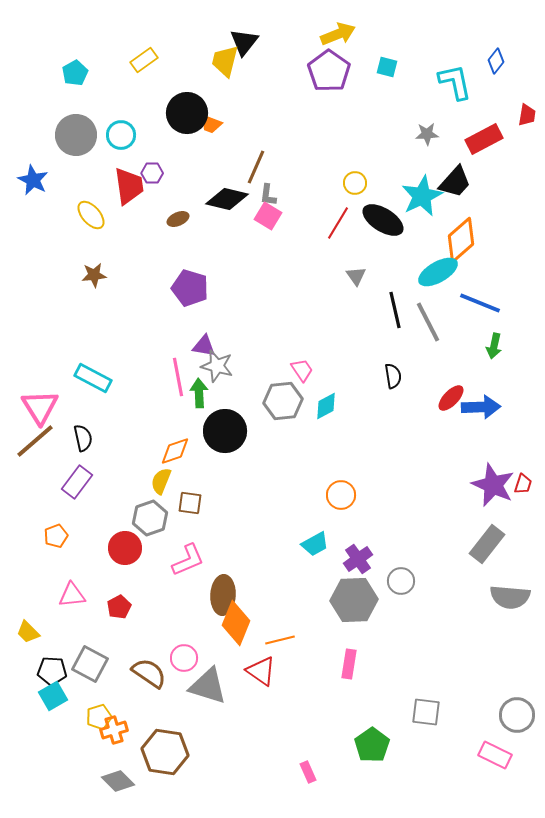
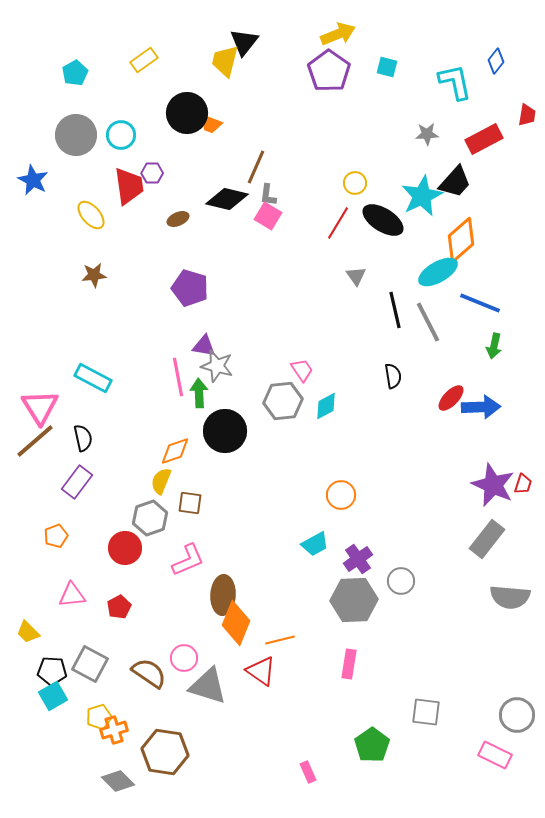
gray rectangle at (487, 544): moved 5 px up
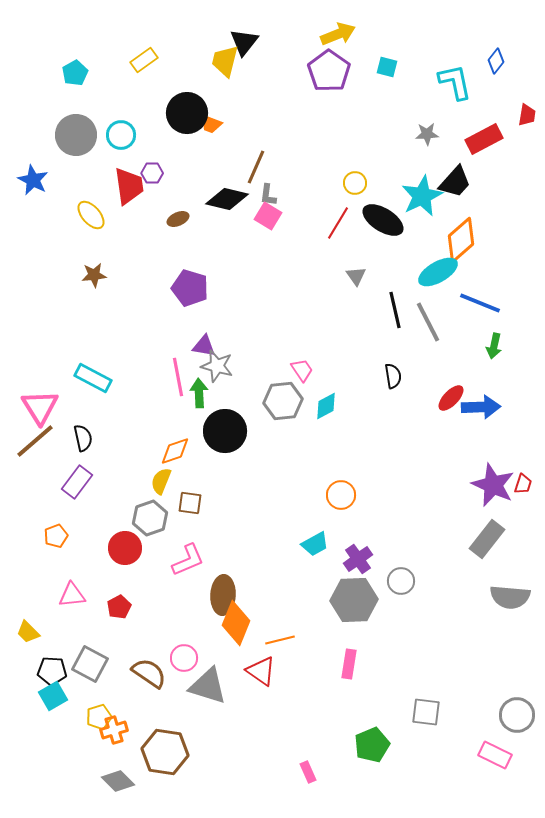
green pentagon at (372, 745): rotated 12 degrees clockwise
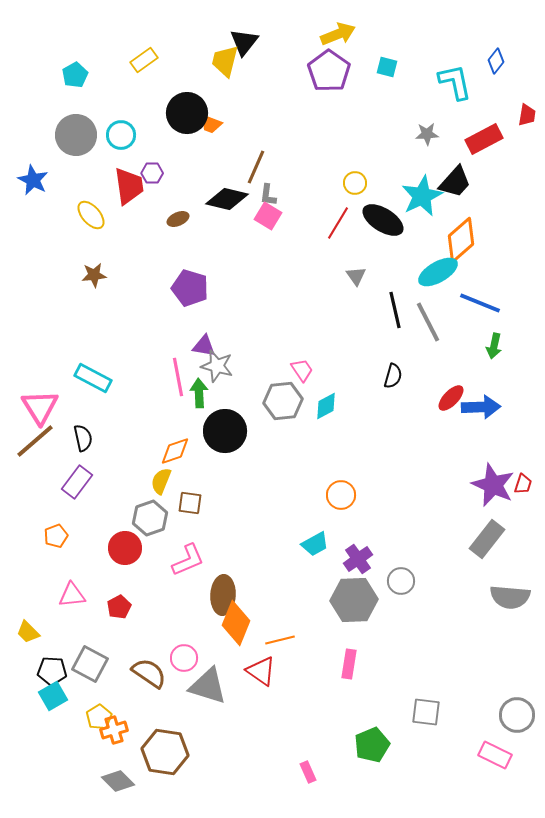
cyan pentagon at (75, 73): moved 2 px down
black semicircle at (393, 376): rotated 25 degrees clockwise
yellow pentagon at (99, 717): rotated 15 degrees counterclockwise
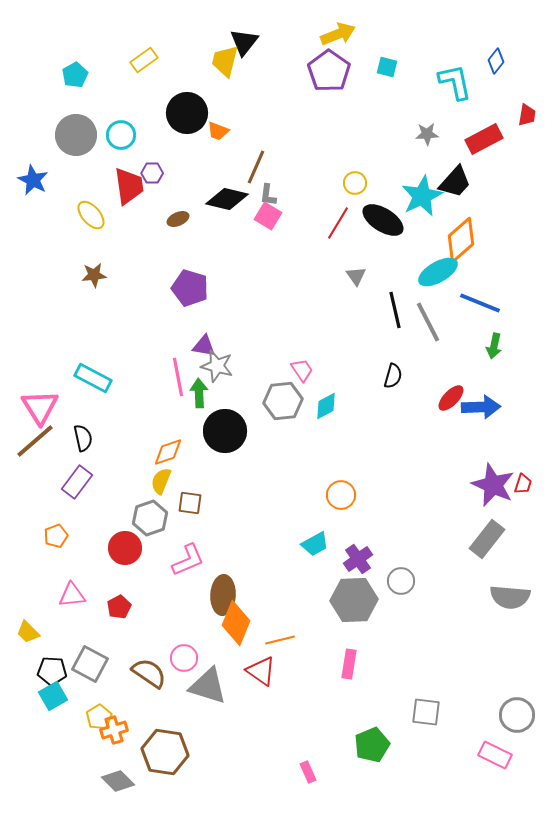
orange trapezoid at (211, 124): moved 7 px right, 7 px down
orange diamond at (175, 451): moved 7 px left, 1 px down
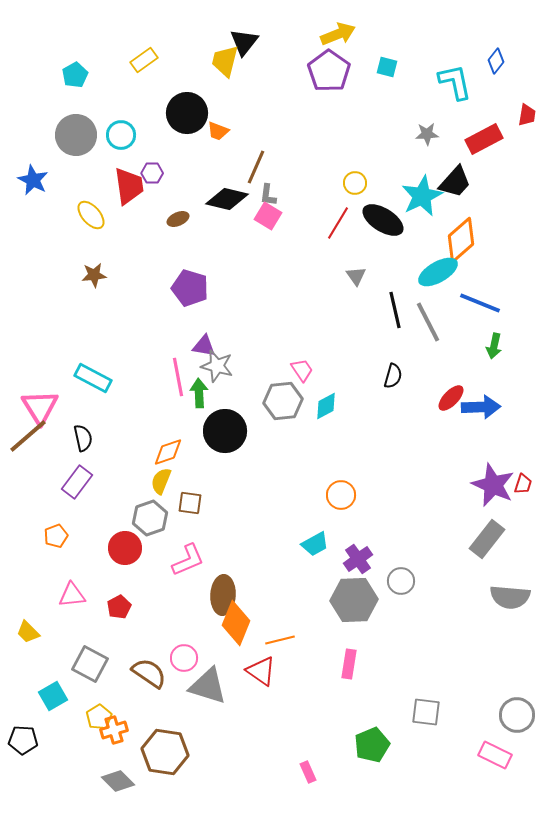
brown line at (35, 441): moved 7 px left, 5 px up
black pentagon at (52, 671): moved 29 px left, 69 px down
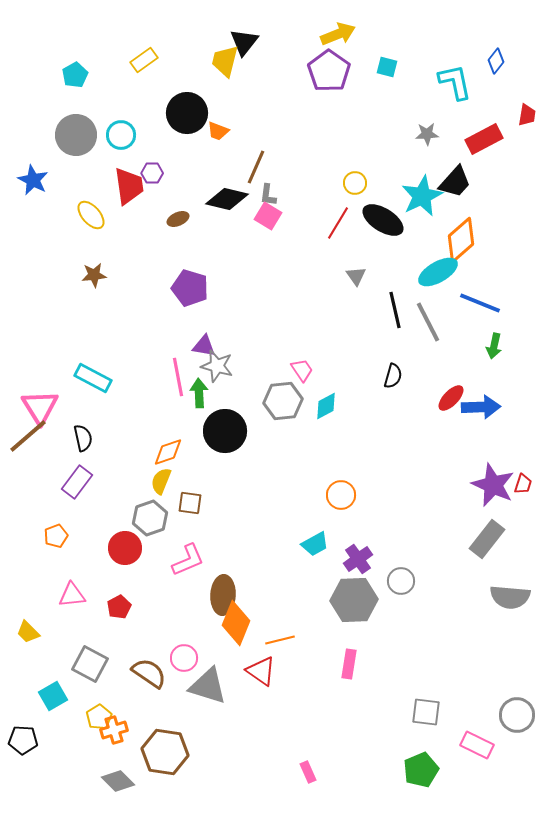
green pentagon at (372, 745): moved 49 px right, 25 px down
pink rectangle at (495, 755): moved 18 px left, 10 px up
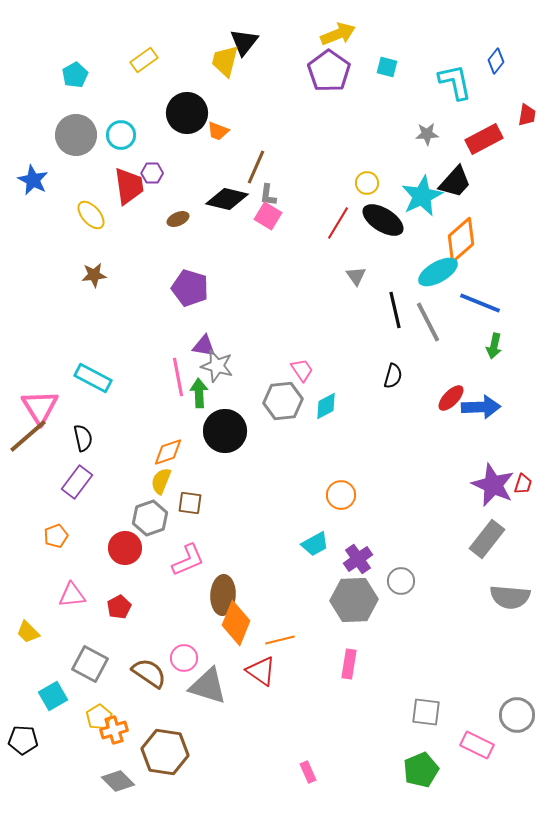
yellow circle at (355, 183): moved 12 px right
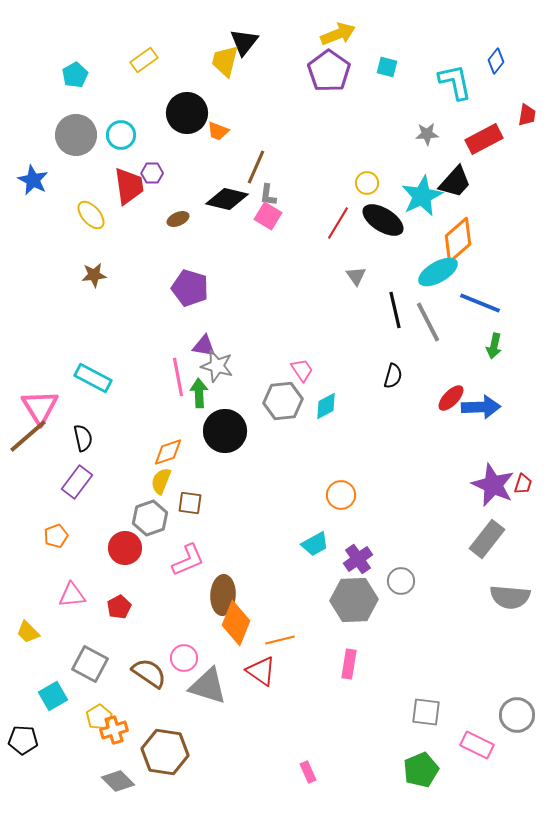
orange diamond at (461, 240): moved 3 px left
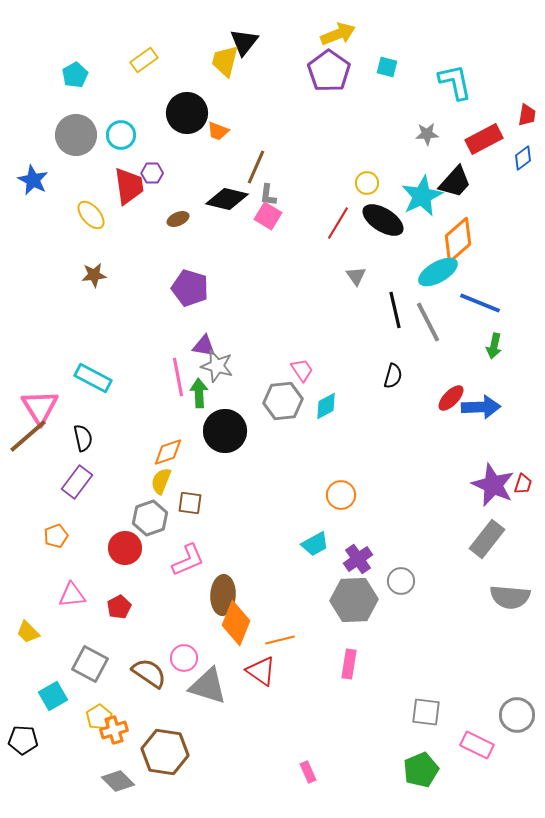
blue diamond at (496, 61): moved 27 px right, 97 px down; rotated 15 degrees clockwise
